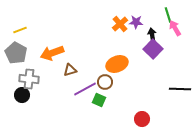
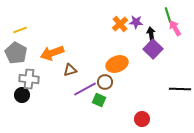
black arrow: moved 1 px left, 1 px up
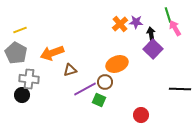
red circle: moved 1 px left, 4 px up
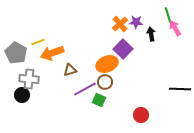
yellow line: moved 18 px right, 12 px down
purple square: moved 30 px left
orange ellipse: moved 10 px left
